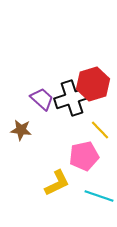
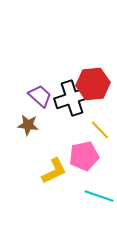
red hexagon: rotated 12 degrees clockwise
purple trapezoid: moved 2 px left, 3 px up
brown star: moved 7 px right, 5 px up
yellow L-shape: moved 3 px left, 12 px up
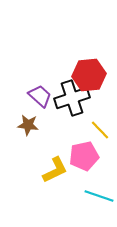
red hexagon: moved 4 px left, 9 px up
yellow L-shape: moved 1 px right, 1 px up
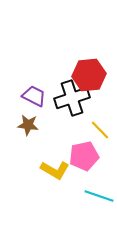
purple trapezoid: moved 6 px left; rotated 15 degrees counterclockwise
yellow L-shape: rotated 56 degrees clockwise
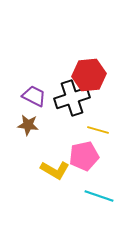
yellow line: moved 2 px left; rotated 30 degrees counterclockwise
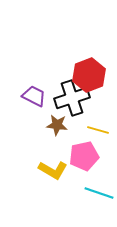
red hexagon: rotated 16 degrees counterclockwise
brown star: moved 29 px right
yellow L-shape: moved 2 px left
cyan line: moved 3 px up
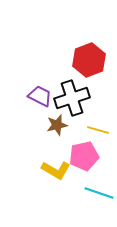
red hexagon: moved 15 px up
purple trapezoid: moved 6 px right
brown star: rotated 20 degrees counterclockwise
yellow L-shape: moved 3 px right
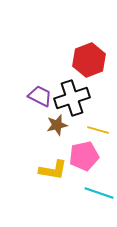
yellow L-shape: moved 3 px left; rotated 20 degrees counterclockwise
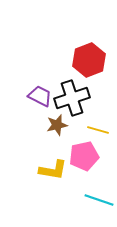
cyan line: moved 7 px down
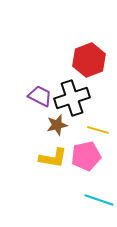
pink pentagon: moved 2 px right
yellow L-shape: moved 12 px up
